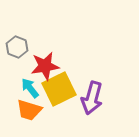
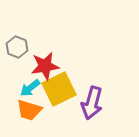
cyan arrow: rotated 90 degrees counterclockwise
purple arrow: moved 5 px down
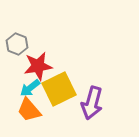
gray hexagon: moved 3 px up
red star: moved 7 px left
orange trapezoid: rotated 32 degrees clockwise
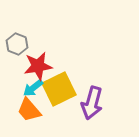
cyan arrow: moved 3 px right
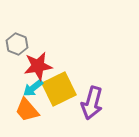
orange trapezoid: moved 2 px left
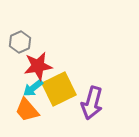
gray hexagon: moved 3 px right, 2 px up; rotated 15 degrees clockwise
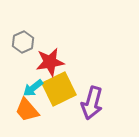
gray hexagon: moved 3 px right
red star: moved 12 px right, 4 px up
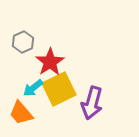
red star: rotated 24 degrees counterclockwise
orange trapezoid: moved 6 px left, 3 px down
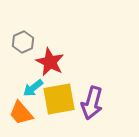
red star: rotated 12 degrees counterclockwise
yellow square: moved 10 px down; rotated 16 degrees clockwise
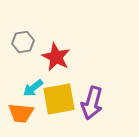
gray hexagon: rotated 15 degrees clockwise
red star: moved 6 px right, 5 px up
orange trapezoid: rotated 44 degrees counterclockwise
